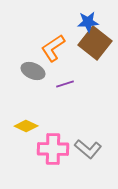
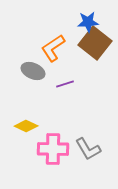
gray L-shape: rotated 20 degrees clockwise
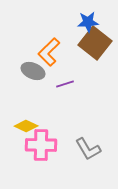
orange L-shape: moved 4 px left, 4 px down; rotated 12 degrees counterclockwise
pink cross: moved 12 px left, 4 px up
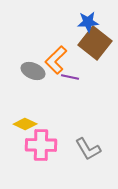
orange L-shape: moved 7 px right, 8 px down
purple line: moved 5 px right, 7 px up; rotated 30 degrees clockwise
yellow diamond: moved 1 px left, 2 px up
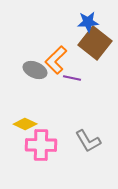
gray ellipse: moved 2 px right, 1 px up
purple line: moved 2 px right, 1 px down
gray L-shape: moved 8 px up
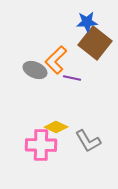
blue star: moved 1 px left
yellow diamond: moved 31 px right, 3 px down
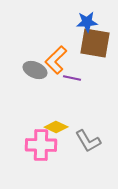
brown square: rotated 28 degrees counterclockwise
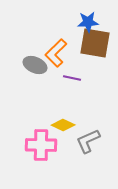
blue star: moved 1 px right
orange L-shape: moved 7 px up
gray ellipse: moved 5 px up
yellow diamond: moved 7 px right, 2 px up
gray L-shape: rotated 96 degrees clockwise
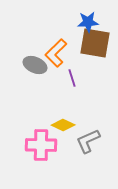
purple line: rotated 60 degrees clockwise
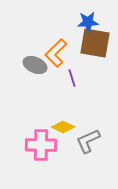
yellow diamond: moved 2 px down
